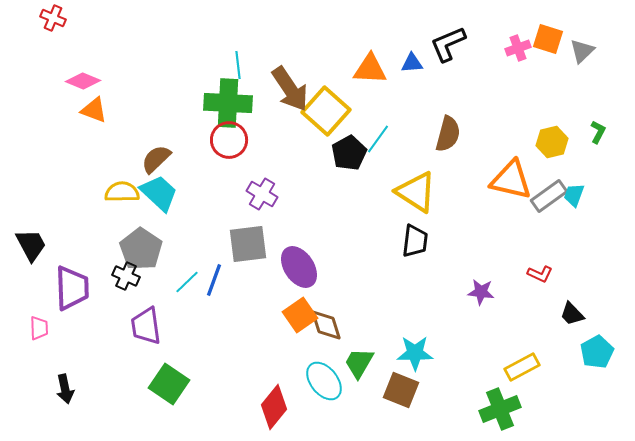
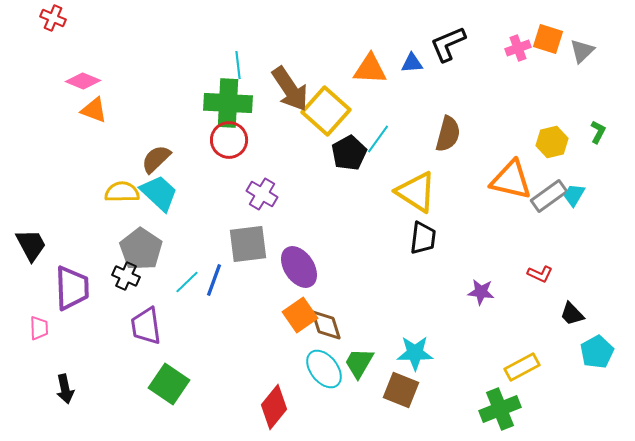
cyan trapezoid at (574, 195): rotated 10 degrees clockwise
black trapezoid at (415, 241): moved 8 px right, 3 px up
cyan ellipse at (324, 381): moved 12 px up
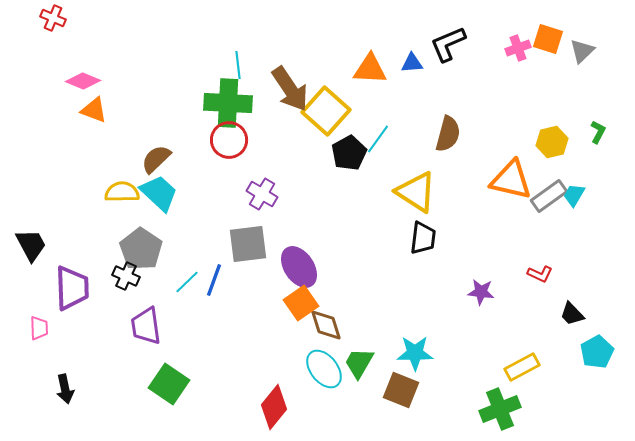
orange square at (300, 315): moved 1 px right, 12 px up
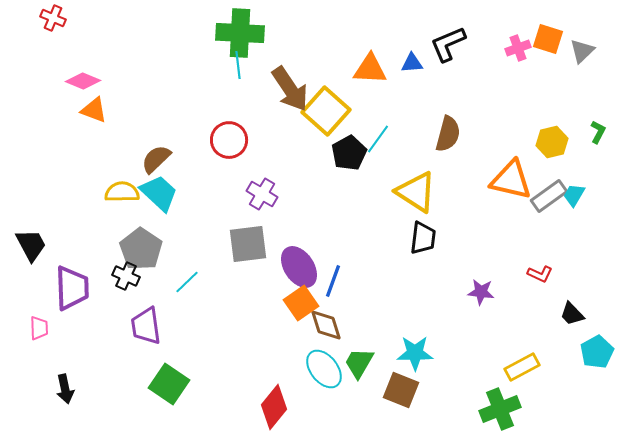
green cross at (228, 103): moved 12 px right, 70 px up
blue line at (214, 280): moved 119 px right, 1 px down
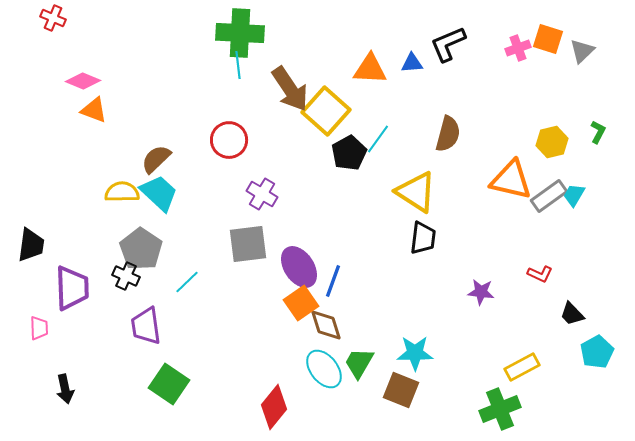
black trapezoid at (31, 245): rotated 36 degrees clockwise
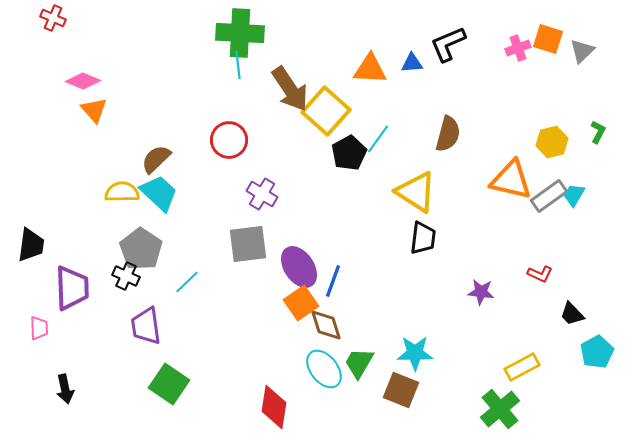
orange triangle at (94, 110): rotated 28 degrees clockwise
red diamond at (274, 407): rotated 30 degrees counterclockwise
green cross at (500, 409): rotated 18 degrees counterclockwise
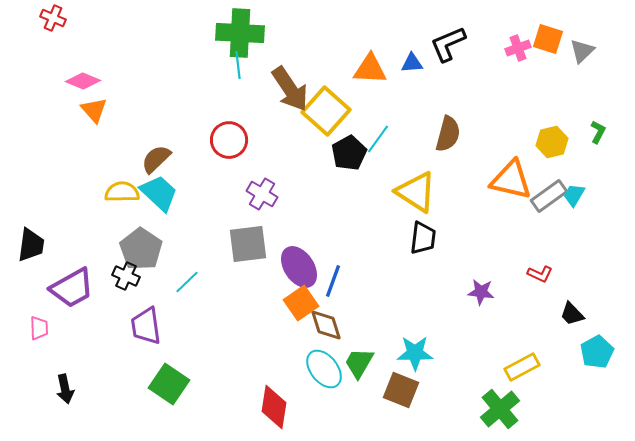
purple trapezoid at (72, 288): rotated 63 degrees clockwise
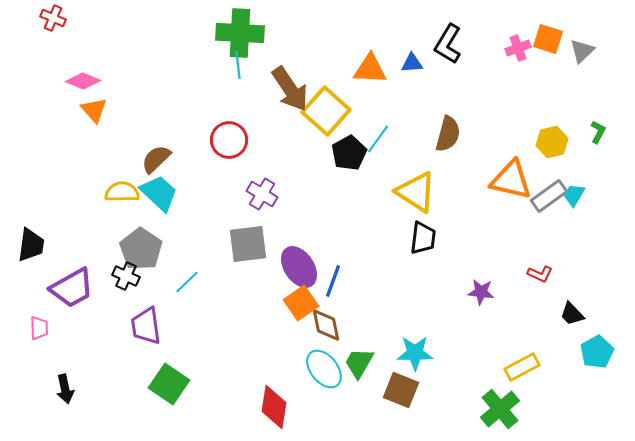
black L-shape at (448, 44): rotated 36 degrees counterclockwise
brown diamond at (326, 325): rotated 6 degrees clockwise
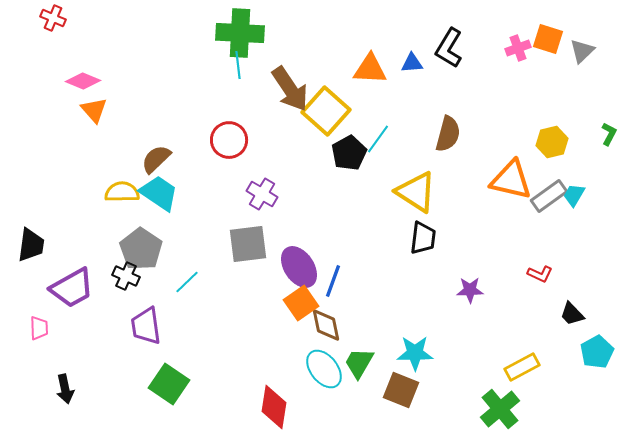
black L-shape at (448, 44): moved 1 px right, 4 px down
green L-shape at (598, 132): moved 11 px right, 2 px down
cyan trapezoid at (159, 193): rotated 9 degrees counterclockwise
purple star at (481, 292): moved 11 px left, 2 px up; rotated 8 degrees counterclockwise
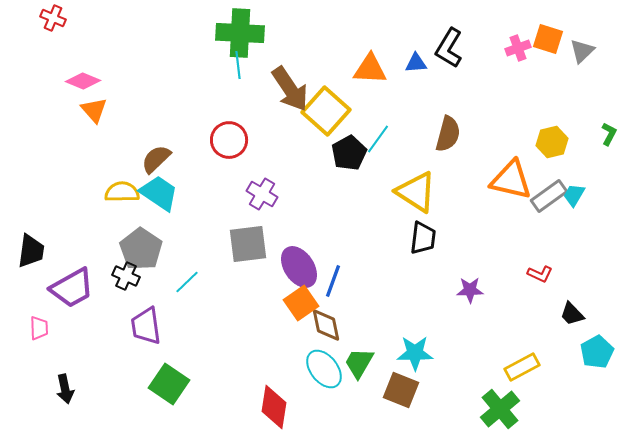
blue triangle at (412, 63): moved 4 px right
black trapezoid at (31, 245): moved 6 px down
